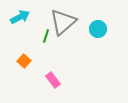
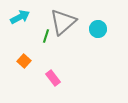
pink rectangle: moved 2 px up
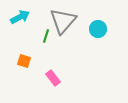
gray triangle: moved 1 px up; rotated 8 degrees counterclockwise
orange square: rotated 24 degrees counterclockwise
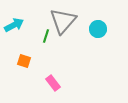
cyan arrow: moved 6 px left, 8 px down
pink rectangle: moved 5 px down
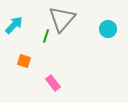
gray triangle: moved 1 px left, 2 px up
cyan arrow: rotated 18 degrees counterclockwise
cyan circle: moved 10 px right
